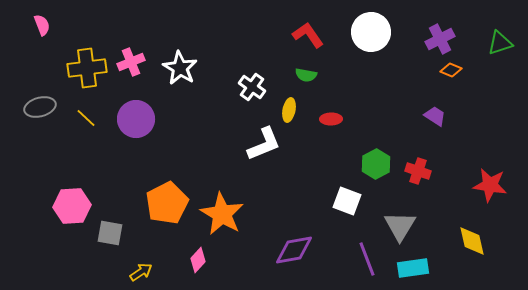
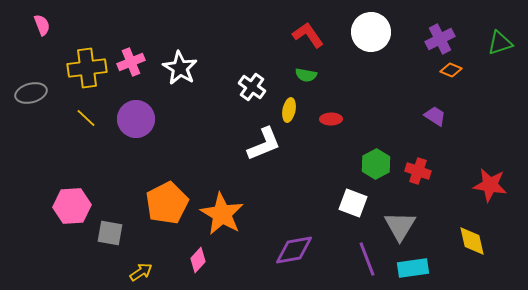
gray ellipse: moved 9 px left, 14 px up
white square: moved 6 px right, 2 px down
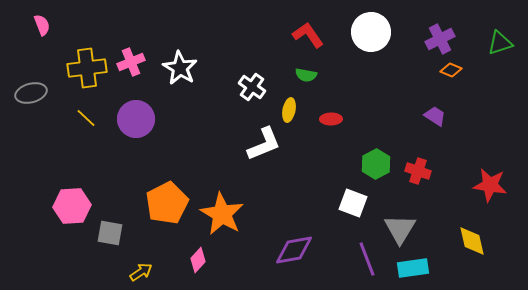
gray triangle: moved 3 px down
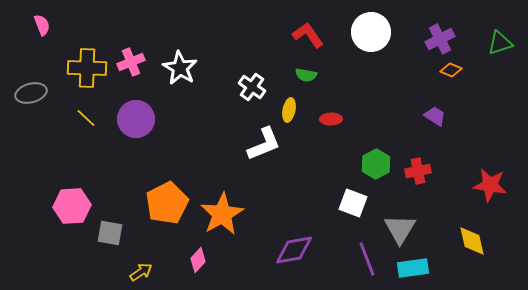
yellow cross: rotated 9 degrees clockwise
red cross: rotated 30 degrees counterclockwise
orange star: rotated 12 degrees clockwise
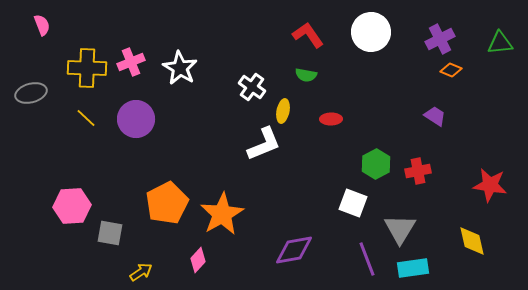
green triangle: rotated 12 degrees clockwise
yellow ellipse: moved 6 px left, 1 px down
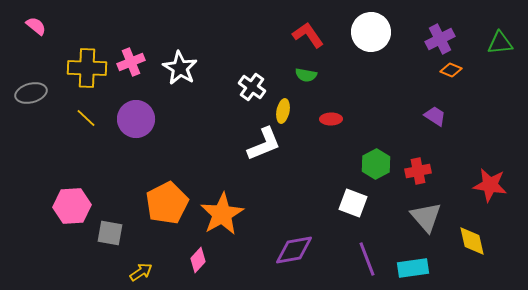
pink semicircle: moved 6 px left, 1 px down; rotated 30 degrees counterclockwise
gray triangle: moved 26 px right, 12 px up; rotated 12 degrees counterclockwise
